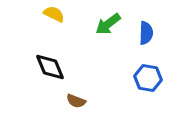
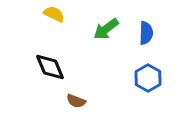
green arrow: moved 2 px left, 5 px down
blue hexagon: rotated 20 degrees clockwise
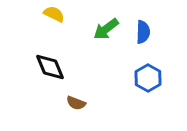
blue semicircle: moved 3 px left, 1 px up
brown semicircle: moved 2 px down
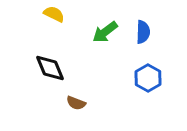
green arrow: moved 1 px left, 3 px down
black diamond: moved 1 px down
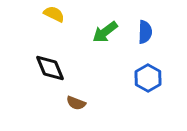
blue semicircle: moved 2 px right
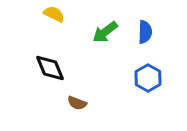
brown semicircle: moved 1 px right
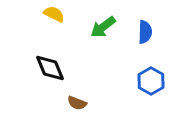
green arrow: moved 2 px left, 5 px up
blue hexagon: moved 3 px right, 3 px down
